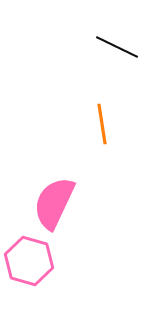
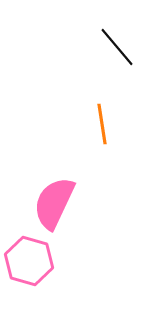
black line: rotated 24 degrees clockwise
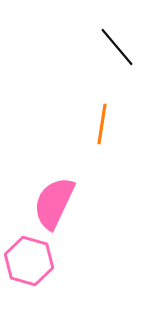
orange line: rotated 18 degrees clockwise
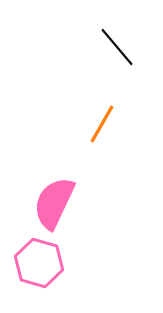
orange line: rotated 21 degrees clockwise
pink hexagon: moved 10 px right, 2 px down
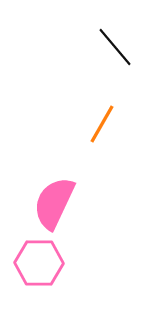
black line: moved 2 px left
pink hexagon: rotated 15 degrees counterclockwise
